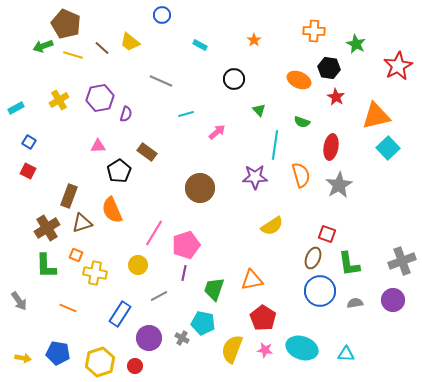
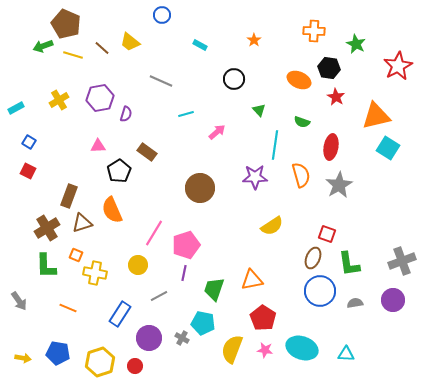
cyan square at (388, 148): rotated 15 degrees counterclockwise
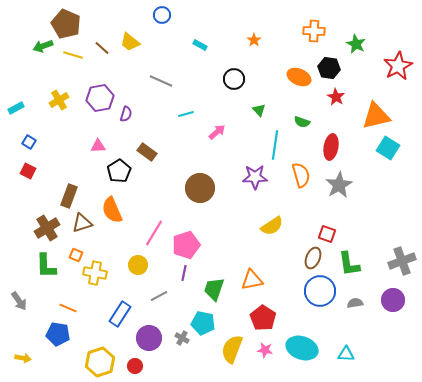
orange ellipse at (299, 80): moved 3 px up
blue pentagon at (58, 353): moved 19 px up
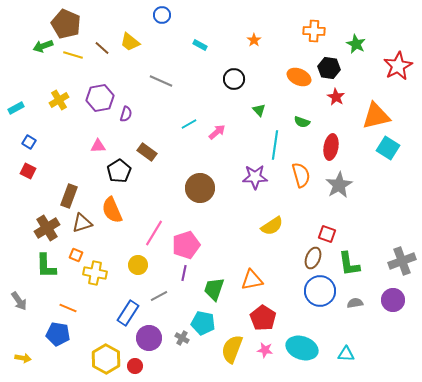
cyan line at (186, 114): moved 3 px right, 10 px down; rotated 14 degrees counterclockwise
blue rectangle at (120, 314): moved 8 px right, 1 px up
yellow hexagon at (100, 362): moved 6 px right, 3 px up; rotated 12 degrees counterclockwise
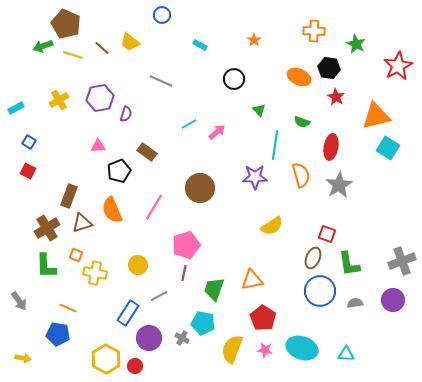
black pentagon at (119, 171): rotated 10 degrees clockwise
pink line at (154, 233): moved 26 px up
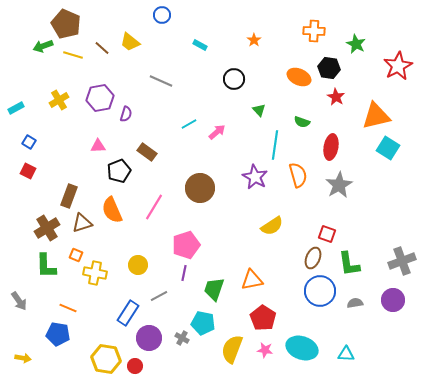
orange semicircle at (301, 175): moved 3 px left
purple star at (255, 177): rotated 30 degrees clockwise
yellow hexagon at (106, 359): rotated 20 degrees counterclockwise
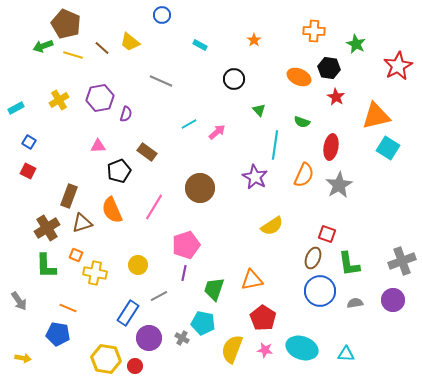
orange semicircle at (298, 175): moved 6 px right; rotated 40 degrees clockwise
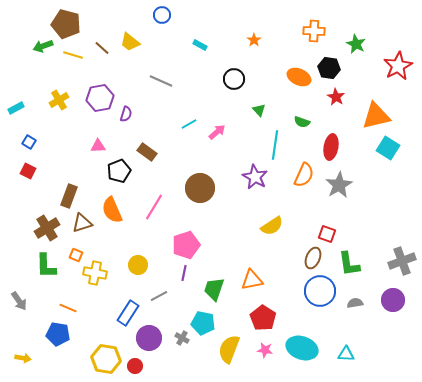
brown pentagon at (66, 24): rotated 8 degrees counterclockwise
yellow semicircle at (232, 349): moved 3 px left
